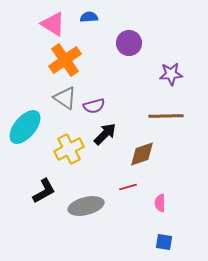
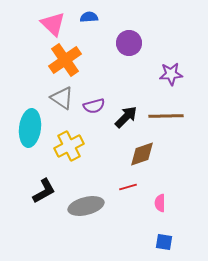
pink triangle: rotated 12 degrees clockwise
gray triangle: moved 3 px left
cyan ellipse: moved 5 px right, 1 px down; rotated 33 degrees counterclockwise
black arrow: moved 21 px right, 17 px up
yellow cross: moved 3 px up
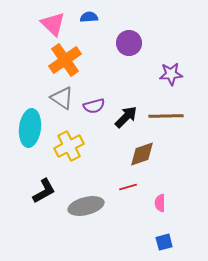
blue square: rotated 24 degrees counterclockwise
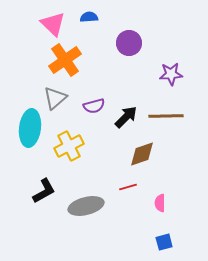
gray triangle: moved 7 px left; rotated 45 degrees clockwise
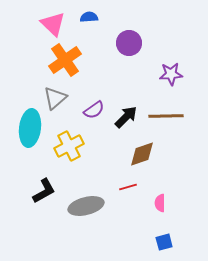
purple semicircle: moved 4 px down; rotated 20 degrees counterclockwise
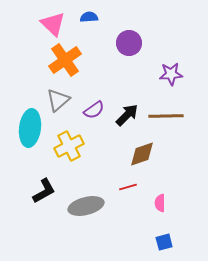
gray triangle: moved 3 px right, 2 px down
black arrow: moved 1 px right, 2 px up
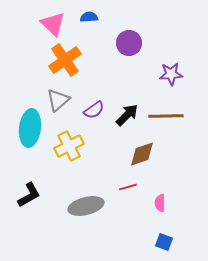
black L-shape: moved 15 px left, 4 px down
blue square: rotated 36 degrees clockwise
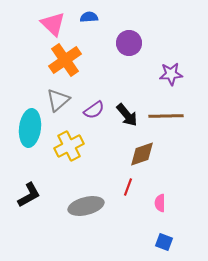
black arrow: rotated 95 degrees clockwise
red line: rotated 54 degrees counterclockwise
